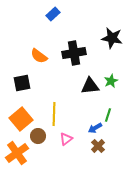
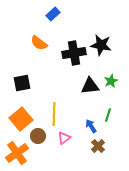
black star: moved 11 px left, 7 px down
orange semicircle: moved 13 px up
blue arrow: moved 4 px left, 2 px up; rotated 88 degrees clockwise
pink triangle: moved 2 px left, 1 px up
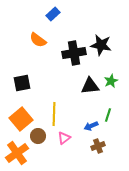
orange semicircle: moved 1 px left, 3 px up
blue arrow: rotated 80 degrees counterclockwise
brown cross: rotated 24 degrees clockwise
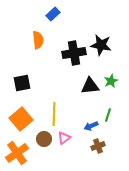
orange semicircle: rotated 132 degrees counterclockwise
brown circle: moved 6 px right, 3 px down
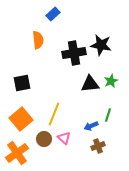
black triangle: moved 2 px up
yellow line: rotated 20 degrees clockwise
pink triangle: rotated 40 degrees counterclockwise
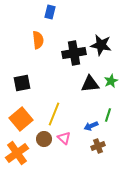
blue rectangle: moved 3 px left, 2 px up; rotated 32 degrees counterclockwise
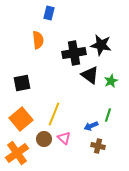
blue rectangle: moved 1 px left, 1 px down
black triangle: moved 9 px up; rotated 42 degrees clockwise
brown cross: rotated 32 degrees clockwise
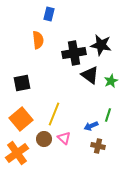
blue rectangle: moved 1 px down
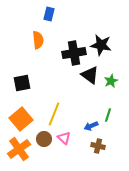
orange cross: moved 2 px right, 4 px up
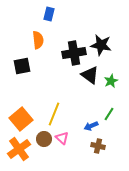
black square: moved 17 px up
green line: moved 1 px right, 1 px up; rotated 16 degrees clockwise
pink triangle: moved 2 px left
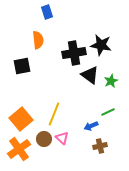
blue rectangle: moved 2 px left, 2 px up; rotated 32 degrees counterclockwise
green line: moved 1 px left, 2 px up; rotated 32 degrees clockwise
brown cross: moved 2 px right; rotated 24 degrees counterclockwise
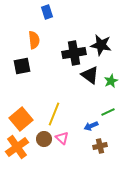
orange semicircle: moved 4 px left
orange cross: moved 2 px left, 2 px up
